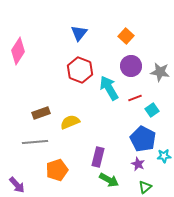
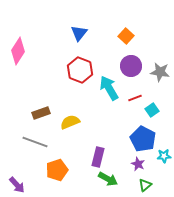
gray line: rotated 25 degrees clockwise
green arrow: moved 1 px left, 1 px up
green triangle: moved 2 px up
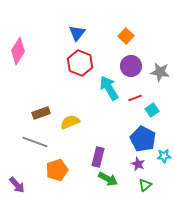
blue triangle: moved 2 px left
red hexagon: moved 7 px up
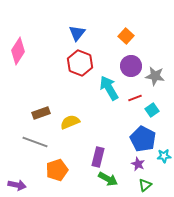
gray star: moved 5 px left, 4 px down
purple arrow: rotated 36 degrees counterclockwise
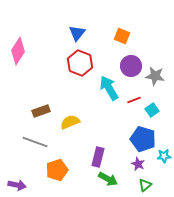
orange square: moved 4 px left; rotated 21 degrees counterclockwise
red line: moved 1 px left, 2 px down
brown rectangle: moved 2 px up
blue pentagon: rotated 10 degrees counterclockwise
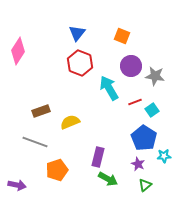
red line: moved 1 px right, 2 px down
blue pentagon: moved 1 px right, 1 px up; rotated 15 degrees clockwise
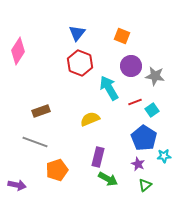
yellow semicircle: moved 20 px right, 3 px up
